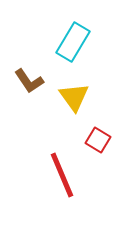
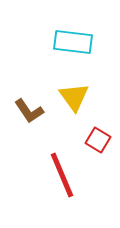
cyan rectangle: rotated 66 degrees clockwise
brown L-shape: moved 30 px down
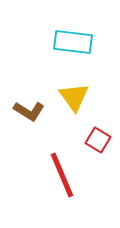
brown L-shape: rotated 24 degrees counterclockwise
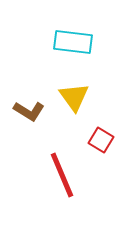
red square: moved 3 px right
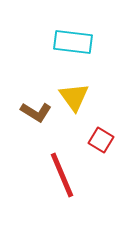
brown L-shape: moved 7 px right, 1 px down
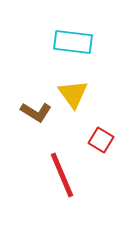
yellow triangle: moved 1 px left, 3 px up
